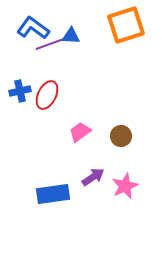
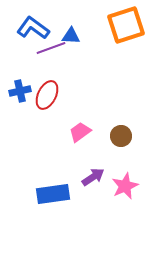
purple line: moved 1 px right, 4 px down
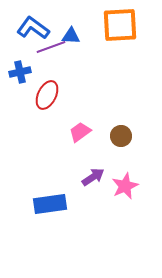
orange square: moved 6 px left; rotated 15 degrees clockwise
purple line: moved 1 px up
blue cross: moved 19 px up
blue rectangle: moved 3 px left, 10 px down
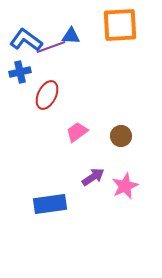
blue L-shape: moved 7 px left, 12 px down
pink trapezoid: moved 3 px left
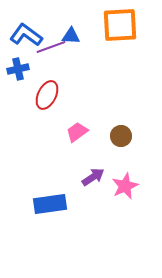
blue L-shape: moved 5 px up
blue cross: moved 2 px left, 3 px up
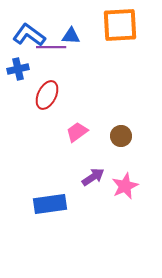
blue L-shape: moved 3 px right
purple line: rotated 20 degrees clockwise
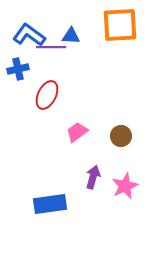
purple arrow: rotated 40 degrees counterclockwise
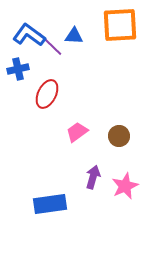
blue triangle: moved 3 px right
purple line: moved 1 px left, 3 px up; rotated 44 degrees clockwise
red ellipse: moved 1 px up
brown circle: moved 2 px left
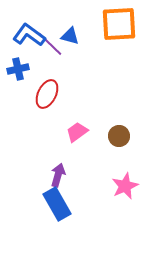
orange square: moved 1 px left, 1 px up
blue triangle: moved 4 px left; rotated 12 degrees clockwise
purple arrow: moved 35 px left, 2 px up
blue rectangle: moved 7 px right; rotated 68 degrees clockwise
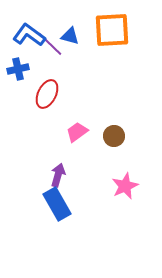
orange square: moved 7 px left, 6 px down
brown circle: moved 5 px left
